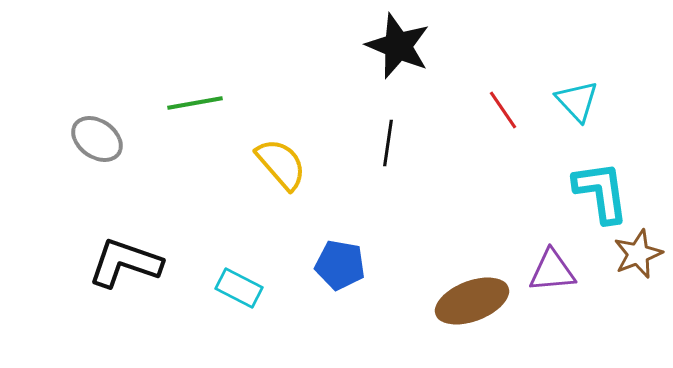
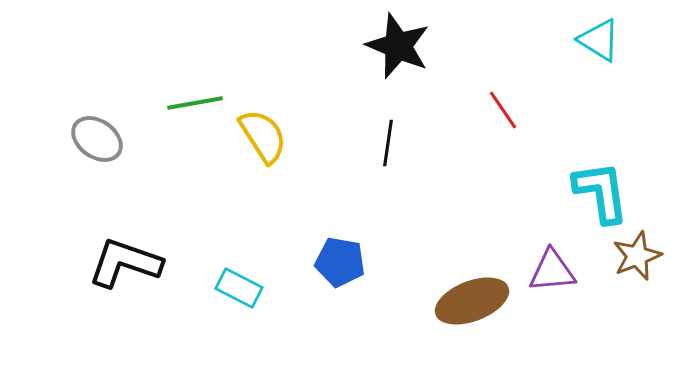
cyan triangle: moved 22 px right, 61 px up; rotated 15 degrees counterclockwise
yellow semicircle: moved 18 px left, 28 px up; rotated 8 degrees clockwise
brown star: moved 1 px left, 2 px down
blue pentagon: moved 3 px up
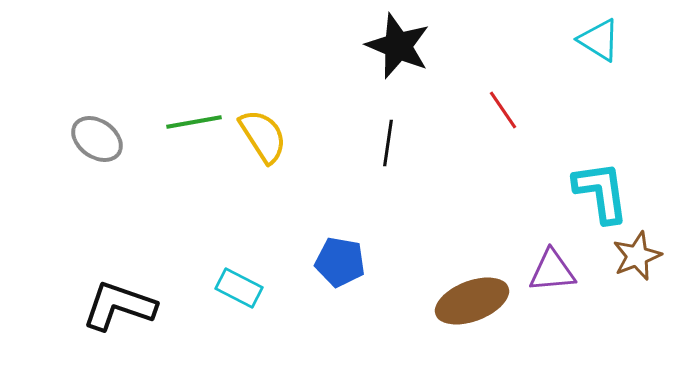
green line: moved 1 px left, 19 px down
black L-shape: moved 6 px left, 43 px down
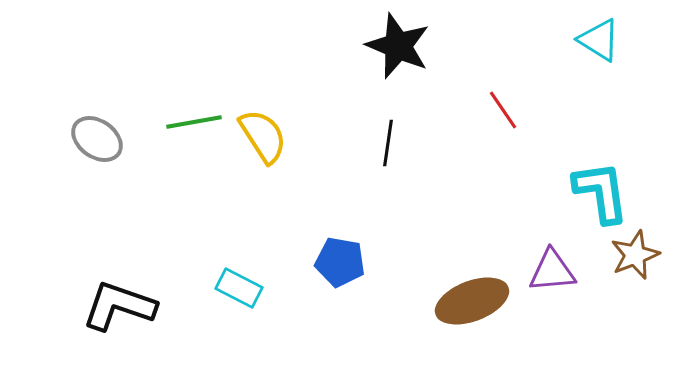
brown star: moved 2 px left, 1 px up
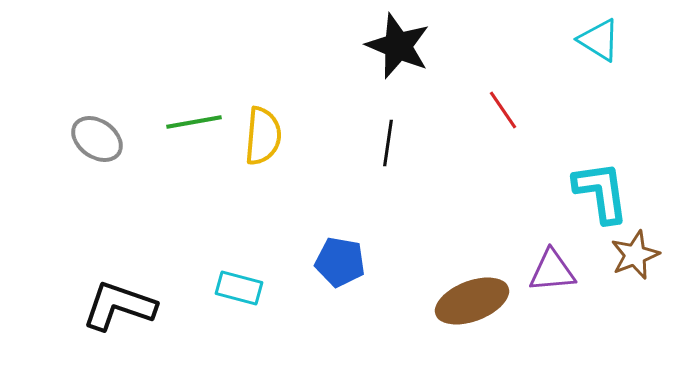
yellow semicircle: rotated 38 degrees clockwise
cyan rectangle: rotated 12 degrees counterclockwise
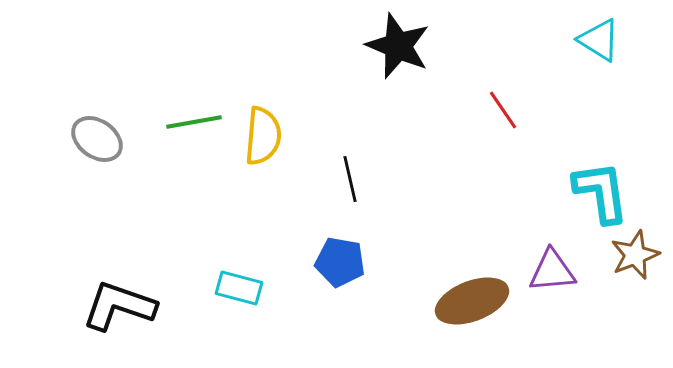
black line: moved 38 px left, 36 px down; rotated 21 degrees counterclockwise
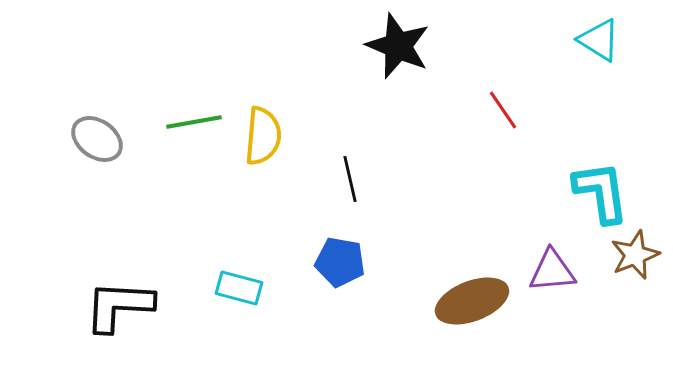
black L-shape: rotated 16 degrees counterclockwise
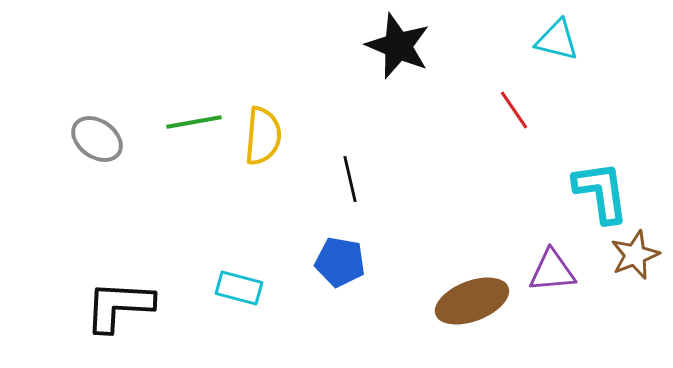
cyan triangle: moved 42 px left; rotated 18 degrees counterclockwise
red line: moved 11 px right
